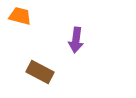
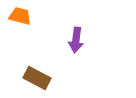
brown rectangle: moved 3 px left, 6 px down
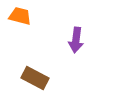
brown rectangle: moved 2 px left
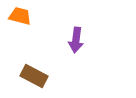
brown rectangle: moved 1 px left, 2 px up
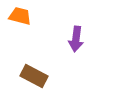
purple arrow: moved 1 px up
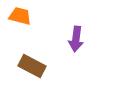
brown rectangle: moved 2 px left, 10 px up
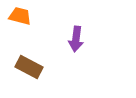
brown rectangle: moved 3 px left, 1 px down
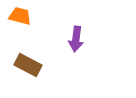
brown rectangle: moved 1 px left, 2 px up
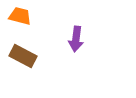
brown rectangle: moved 5 px left, 9 px up
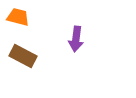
orange trapezoid: moved 2 px left, 1 px down
